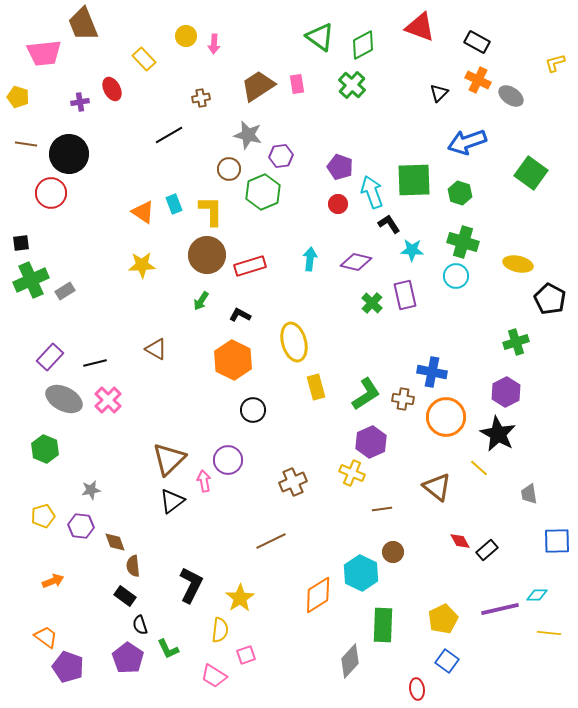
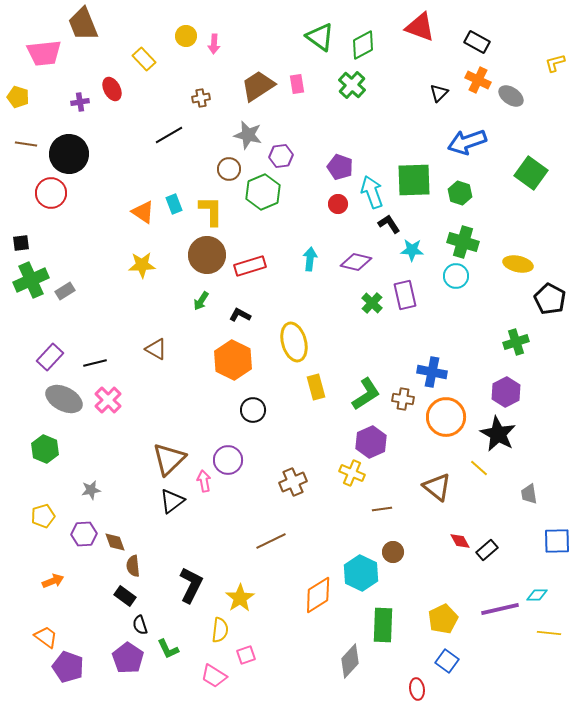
purple hexagon at (81, 526): moved 3 px right, 8 px down; rotated 10 degrees counterclockwise
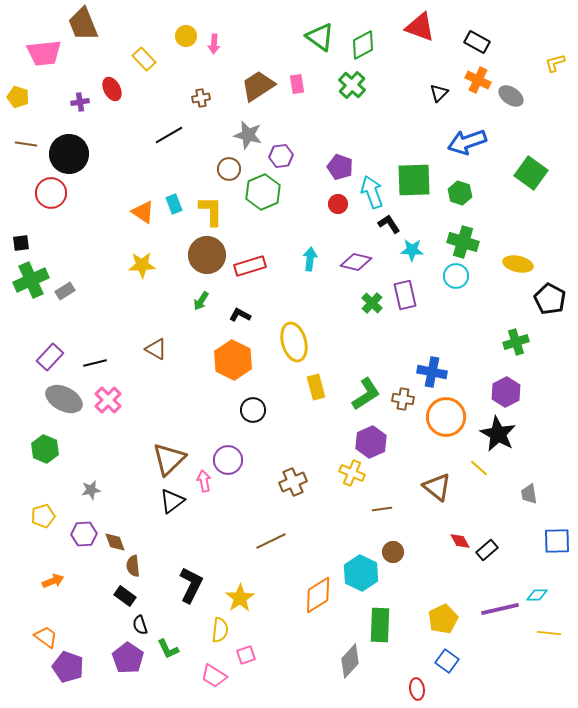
green rectangle at (383, 625): moved 3 px left
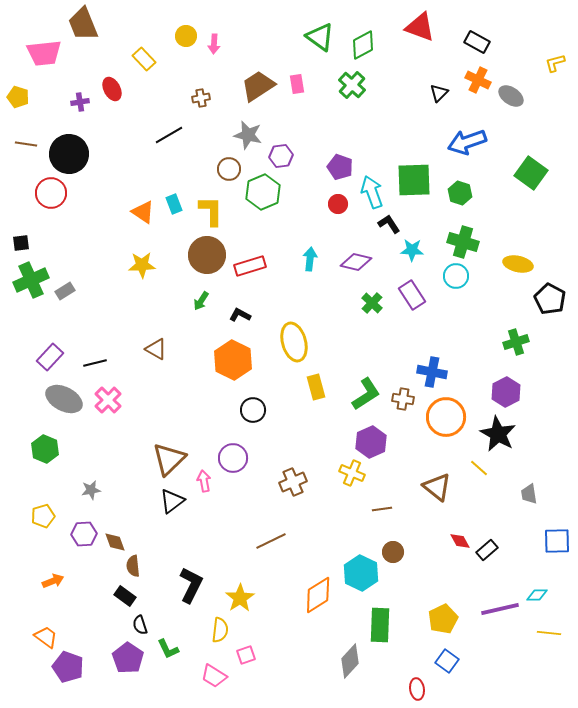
purple rectangle at (405, 295): moved 7 px right; rotated 20 degrees counterclockwise
purple circle at (228, 460): moved 5 px right, 2 px up
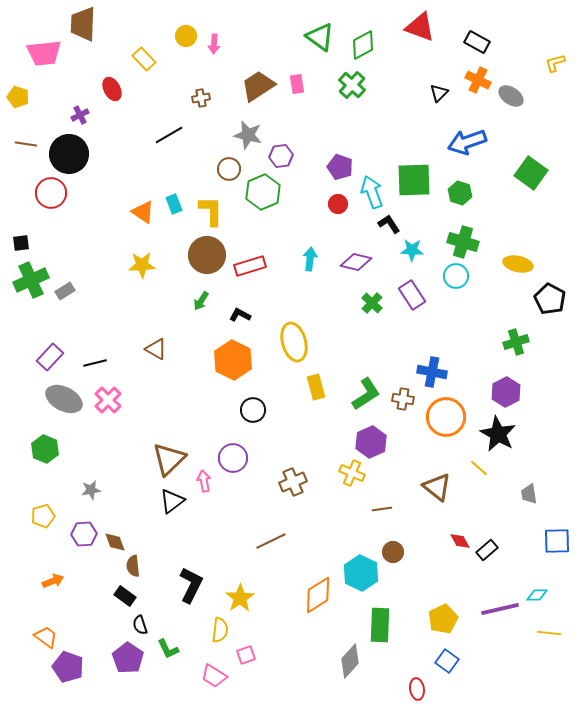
brown trapezoid at (83, 24): rotated 24 degrees clockwise
purple cross at (80, 102): moved 13 px down; rotated 18 degrees counterclockwise
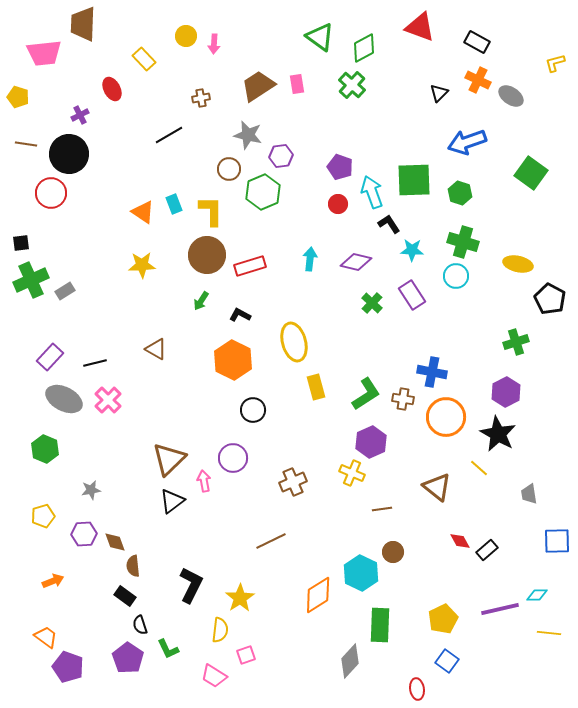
green diamond at (363, 45): moved 1 px right, 3 px down
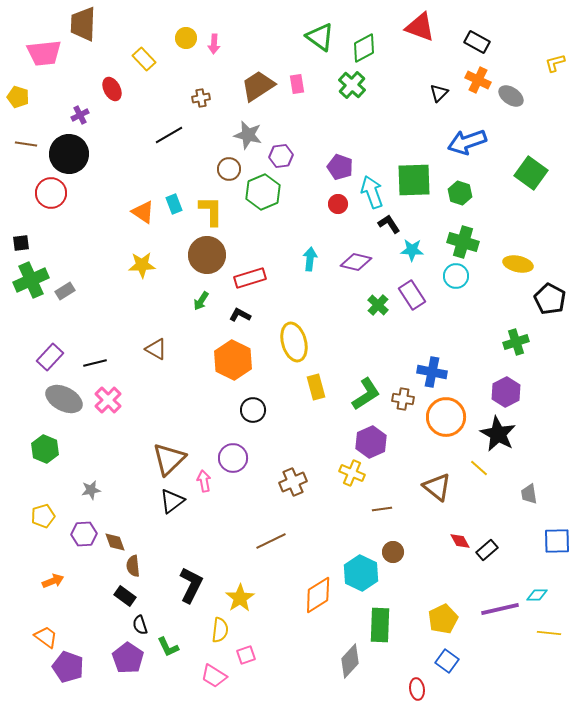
yellow circle at (186, 36): moved 2 px down
red rectangle at (250, 266): moved 12 px down
green cross at (372, 303): moved 6 px right, 2 px down
green L-shape at (168, 649): moved 2 px up
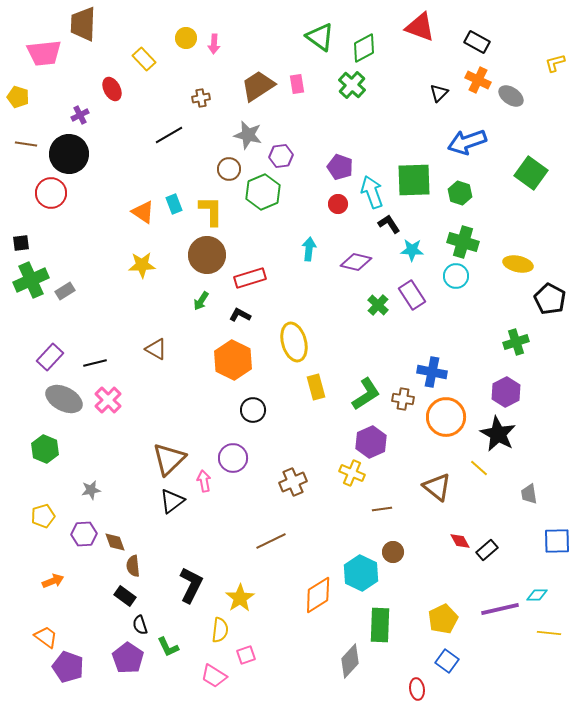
cyan arrow at (310, 259): moved 1 px left, 10 px up
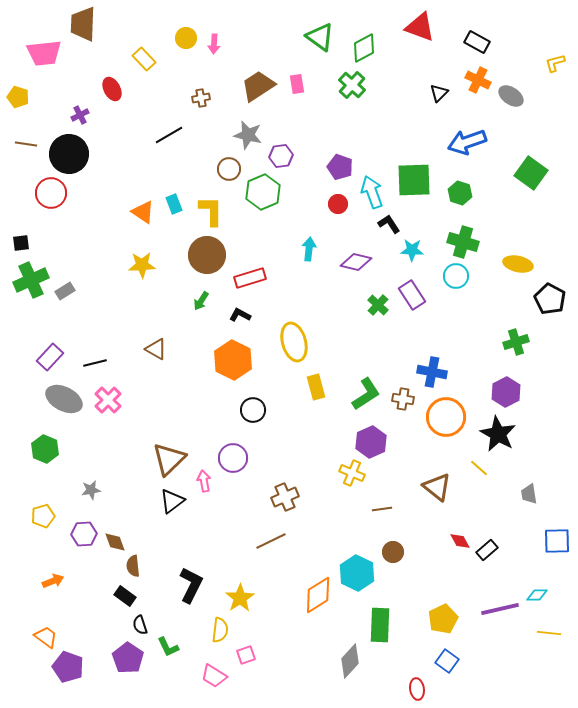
brown cross at (293, 482): moved 8 px left, 15 px down
cyan hexagon at (361, 573): moved 4 px left
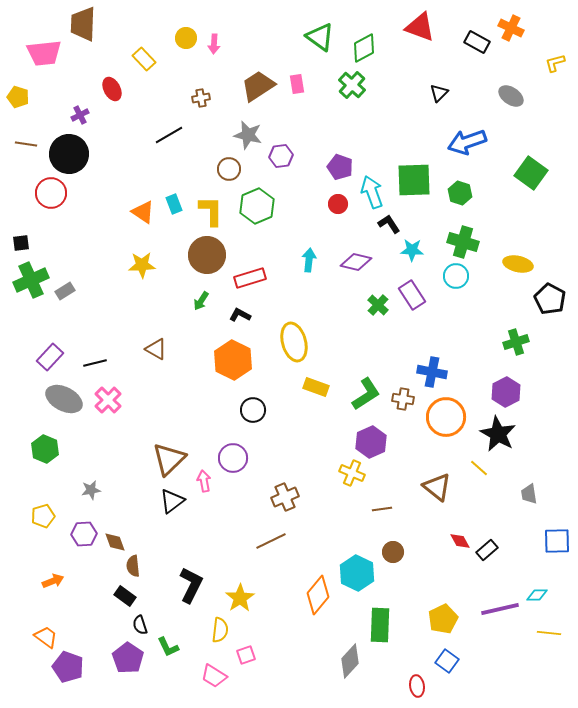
orange cross at (478, 80): moved 33 px right, 52 px up
green hexagon at (263, 192): moved 6 px left, 14 px down
cyan arrow at (309, 249): moved 11 px down
yellow rectangle at (316, 387): rotated 55 degrees counterclockwise
orange diamond at (318, 595): rotated 18 degrees counterclockwise
red ellipse at (417, 689): moved 3 px up
